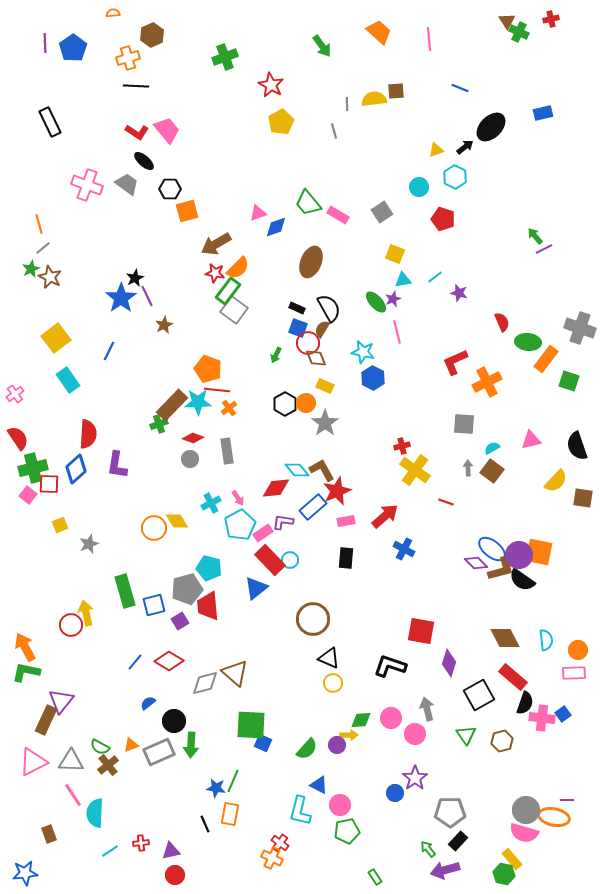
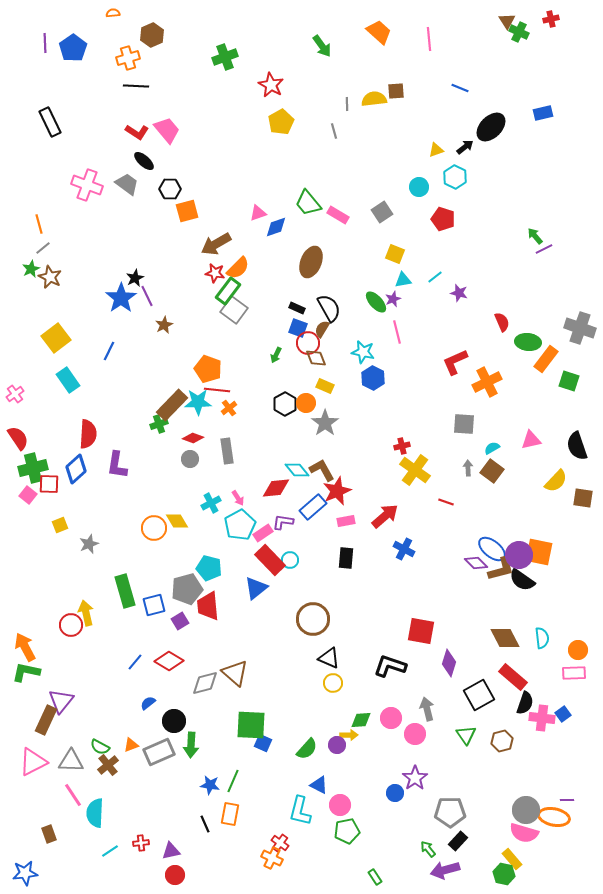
cyan semicircle at (546, 640): moved 4 px left, 2 px up
blue star at (216, 788): moved 6 px left, 3 px up
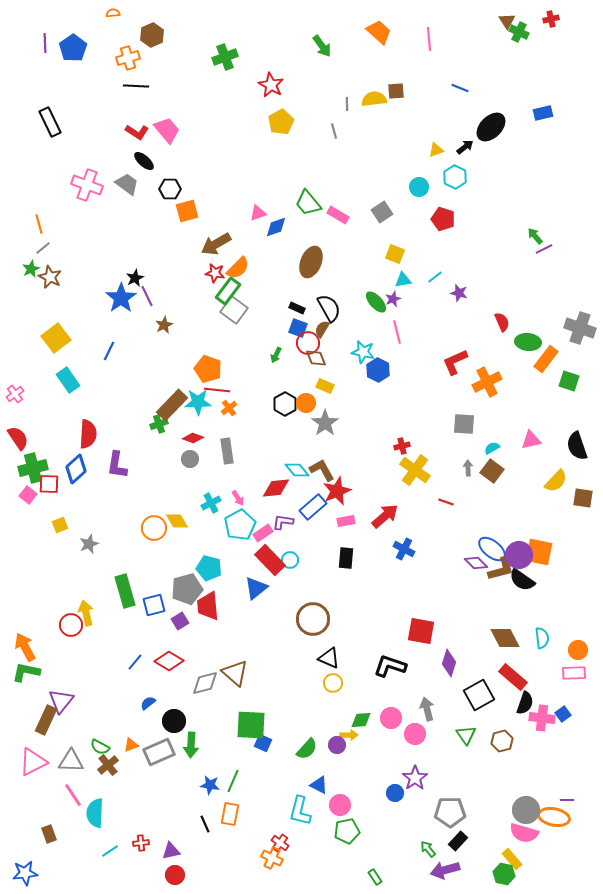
blue hexagon at (373, 378): moved 5 px right, 8 px up
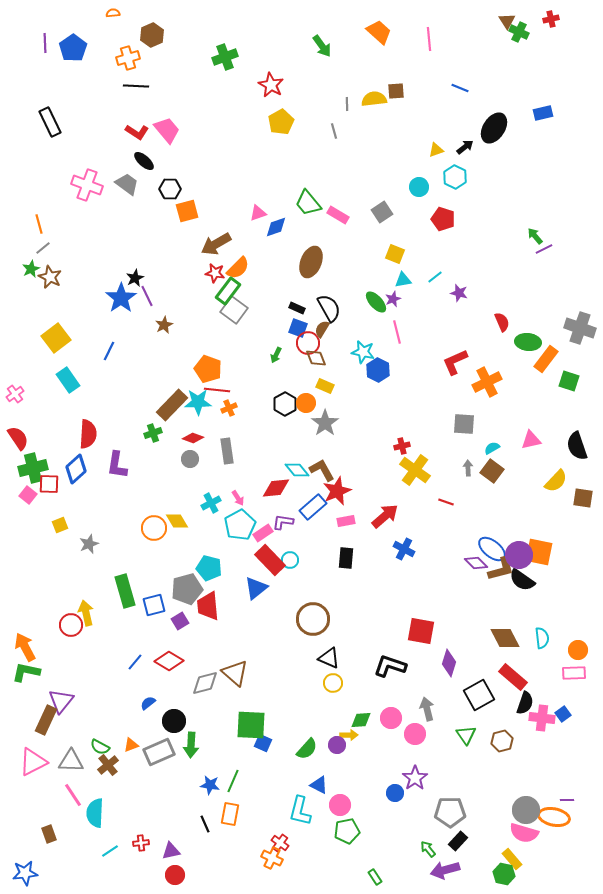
black ellipse at (491, 127): moved 3 px right, 1 px down; rotated 12 degrees counterclockwise
orange cross at (229, 408): rotated 14 degrees clockwise
green cross at (159, 424): moved 6 px left, 9 px down
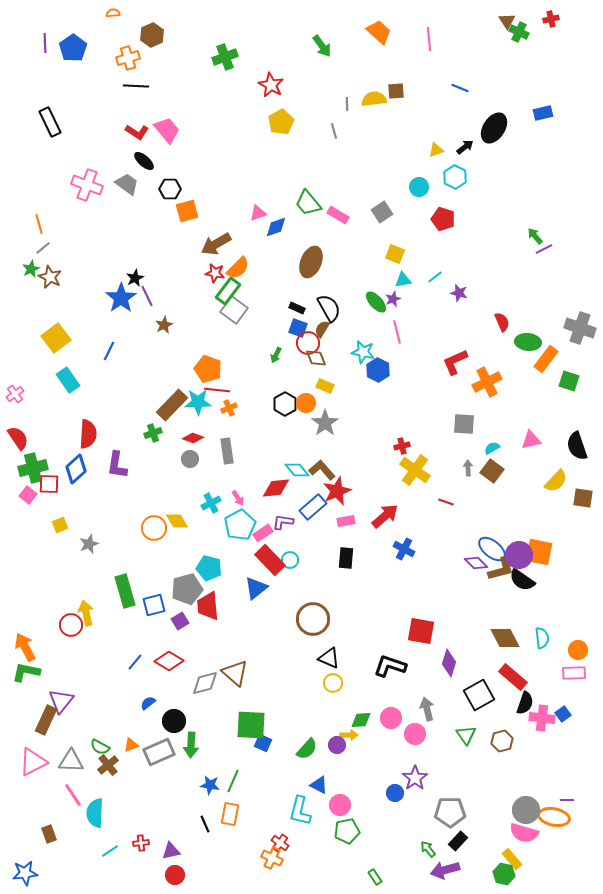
brown L-shape at (322, 470): rotated 12 degrees counterclockwise
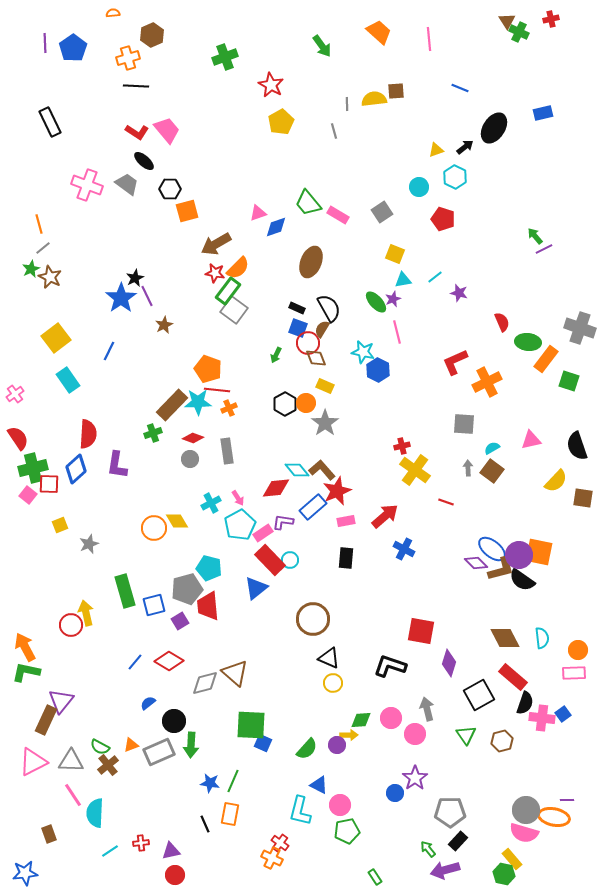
blue star at (210, 785): moved 2 px up
